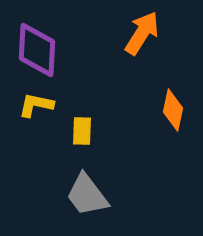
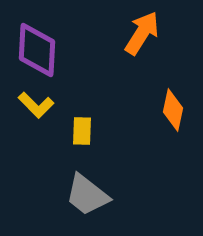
yellow L-shape: rotated 147 degrees counterclockwise
gray trapezoid: rotated 15 degrees counterclockwise
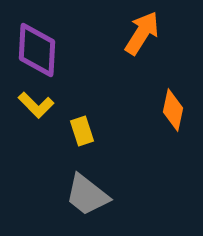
yellow rectangle: rotated 20 degrees counterclockwise
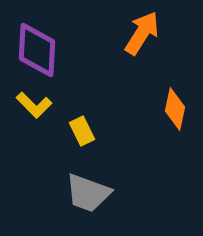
yellow L-shape: moved 2 px left
orange diamond: moved 2 px right, 1 px up
yellow rectangle: rotated 8 degrees counterclockwise
gray trapezoid: moved 1 px right, 2 px up; rotated 18 degrees counterclockwise
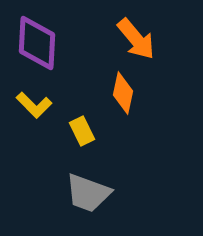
orange arrow: moved 6 px left, 6 px down; rotated 108 degrees clockwise
purple diamond: moved 7 px up
orange diamond: moved 52 px left, 16 px up
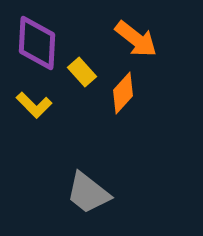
orange arrow: rotated 12 degrees counterclockwise
orange diamond: rotated 30 degrees clockwise
yellow rectangle: moved 59 px up; rotated 16 degrees counterclockwise
gray trapezoid: rotated 18 degrees clockwise
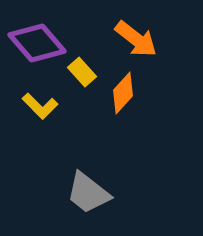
purple diamond: rotated 44 degrees counterclockwise
yellow L-shape: moved 6 px right, 1 px down
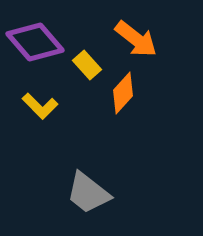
purple diamond: moved 2 px left, 1 px up
yellow rectangle: moved 5 px right, 7 px up
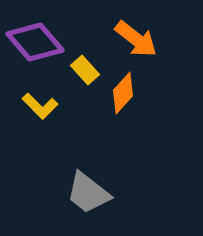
yellow rectangle: moved 2 px left, 5 px down
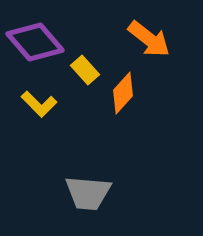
orange arrow: moved 13 px right
yellow L-shape: moved 1 px left, 2 px up
gray trapezoid: rotated 33 degrees counterclockwise
